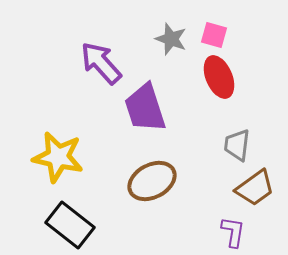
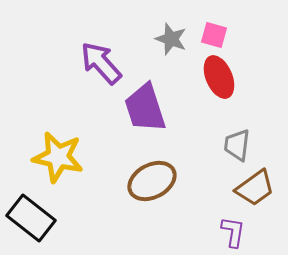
black rectangle: moved 39 px left, 7 px up
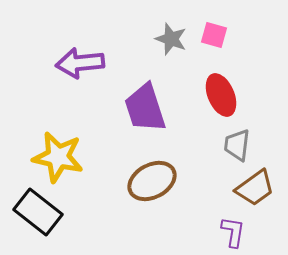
purple arrow: moved 21 px left; rotated 54 degrees counterclockwise
red ellipse: moved 2 px right, 18 px down
black rectangle: moved 7 px right, 6 px up
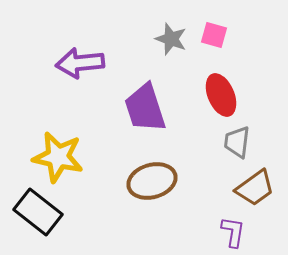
gray trapezoid: moved 3 px up
brown ellipse: rotated 12 degrees clockwise
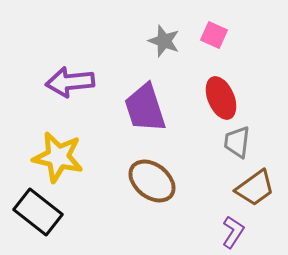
pink square: rotated 8 degrees clockwise
gray star: moved 7 px left, 2 px down
purple arrow: moved 10 px left, 19 px down
red ellipse: moved 3 px down
brown ellipse: rotated 54 degrees clockwise
purple L-shape: rotated 24 degrees clockwise
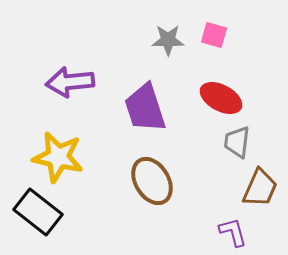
pink square: rotated 8 degrees counterclockwise
gray star: moved 4 px right, 1 px up; rotated 20 degrees counterclockwise
red ellipse: rotated 39 degrees counterclockwise
brown ellipse: rotated 21 degrees clockwise
brown trapezoid: moved 5 px right; rotated 30 degrees counterclockwise
purple L-shape: rotated 48 degrees counterclockwise
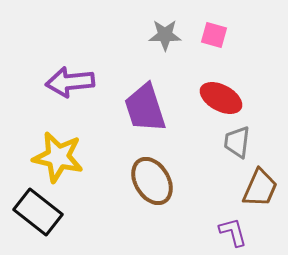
gray star: moved 3 px left, 5 px up
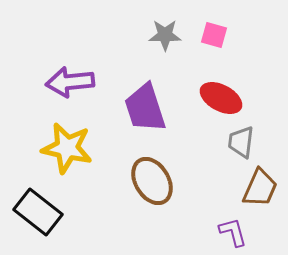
gray trapezoid: moved 4 px right
yellow star: moved 9 px right, 9 px up
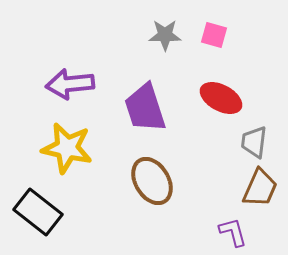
purple arrow: moved 2 px down
gray trapezoid: moved 13 px right
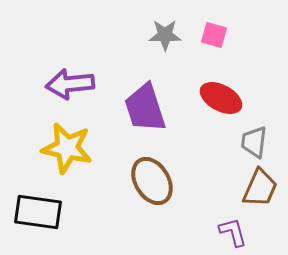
black rectangle: rotated 30 degrees counterclockwise
